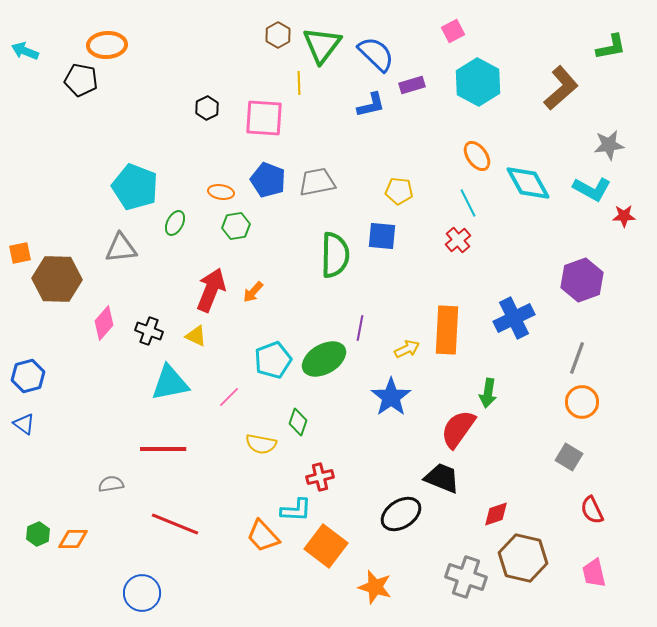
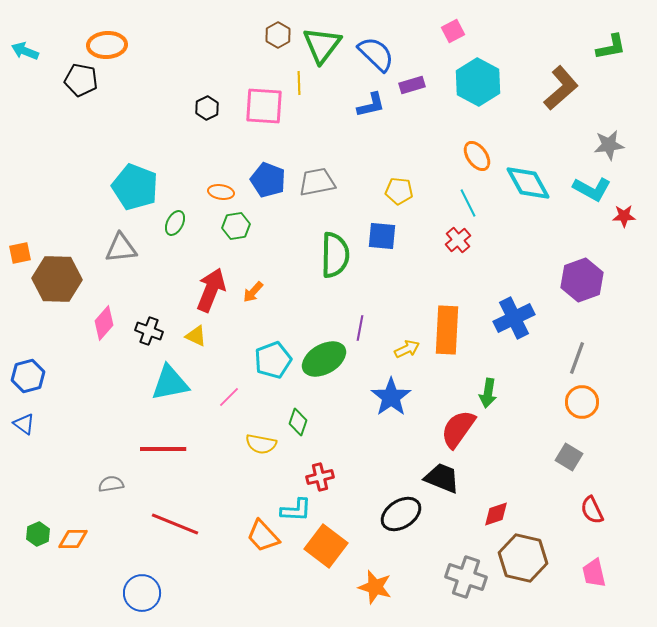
pink square at (264, 118): moved 12 px up
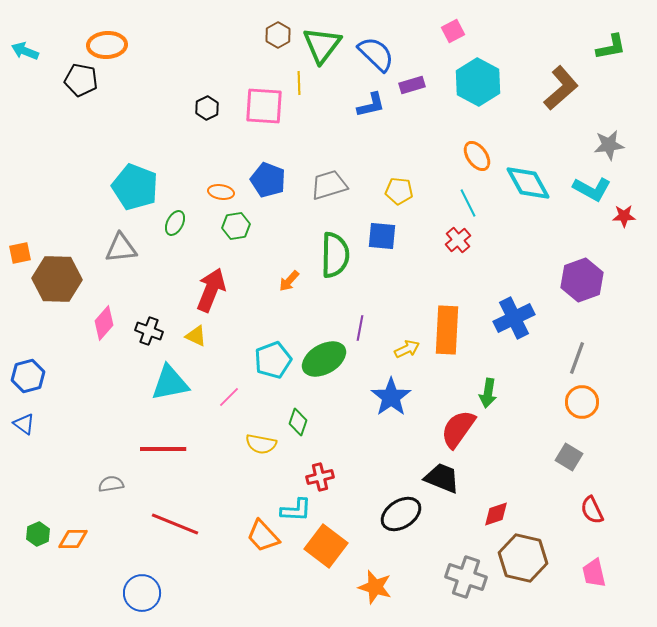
gray trapezoid at (317, 182): moved 12 px right, 3 px down; rotated 6 degrees counterclockwise
orange arrow at (253, 292): moved 36 px right, 11 px up
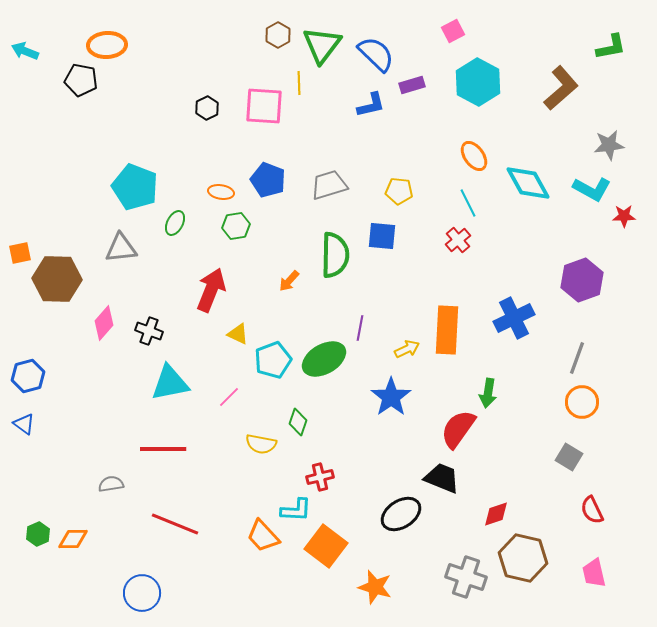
orange ellipse at (477, 156): moved 3 px left
yellow triangle at (196, 336): moved 42 px right, 2 px up
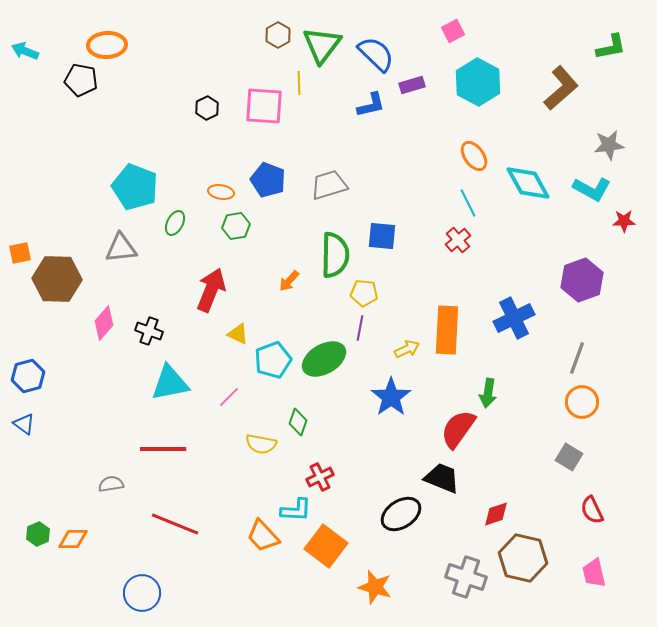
yellow pentagon at (399, 191): moved 35 px left, 102 px down
red star at (624, 216): moved 5 px down
red cross at (320, 477): rotated 12 degrees counterclockwise
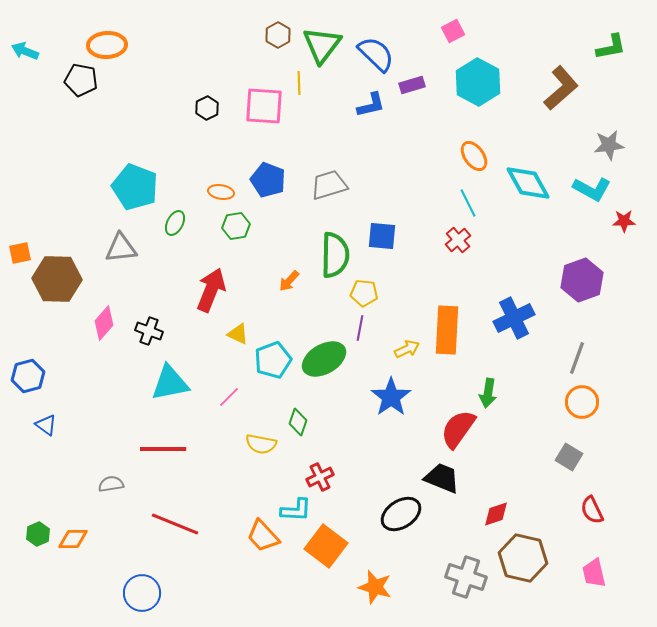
blue triangle at (24, 424): moved 22 px right, 1 px down
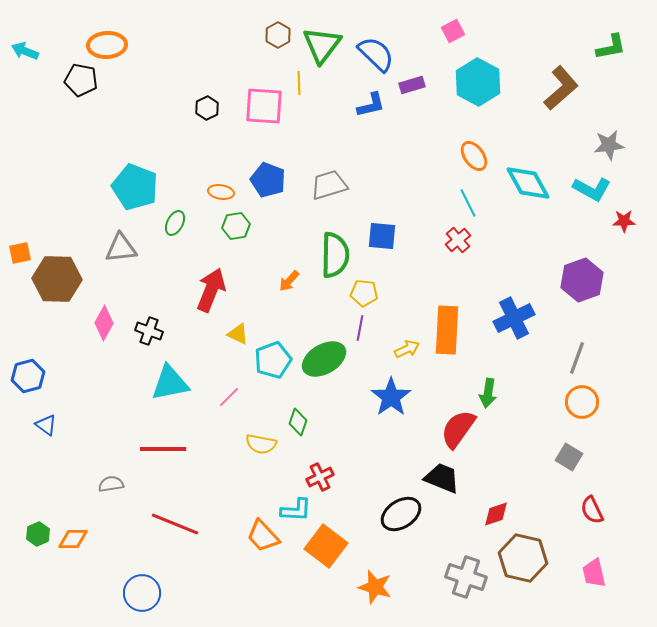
pink diamond at (104, 323): rotated 12 degrees counterclockwise
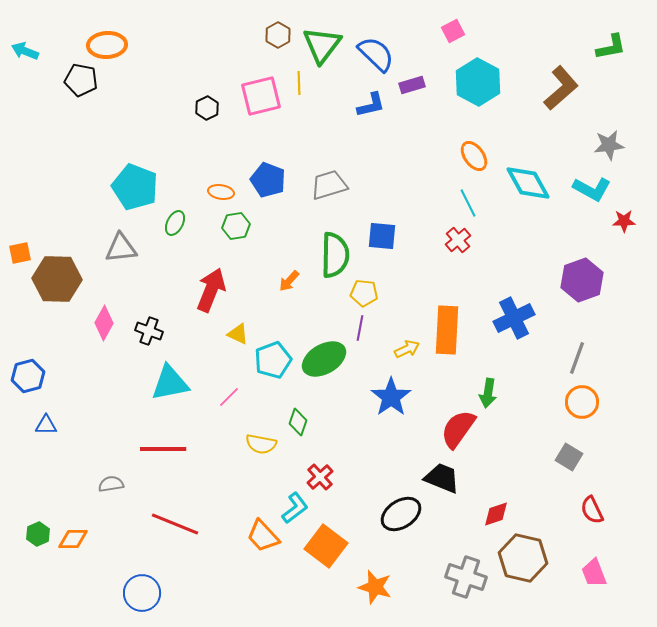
pink square at (264, 106): moved 3 px left, 10 px up; rotated 18 degrees counterclockwise
blue triangle at (46, 425): rotated 35 degrees counterclockwise
red cross at (320, 477): rotated 16 degrees counterclockwise
cyan L-shape at (296, 510): moved 1 px left, 2 px up; rotated 40 degrees counterclockwise
pink trapezoid at (594, 573): rotated 8 degrees counterclockwise
